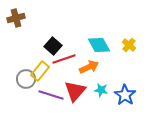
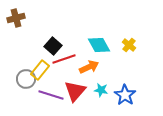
yellow rectangle: moved 1 px up
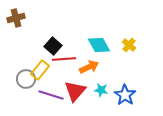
red line: rotated 15 degrees clockwise
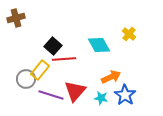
yellow cross: moved 11 px up
orange arrow: moved 22 px right, 10 px down
cyan star: moved 8 px down
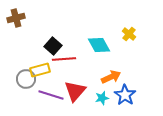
yellow rectangle: rotated 36 degrees clockwise
cyan star: moved 1 px right; rotated 24 degrees counterclockwise
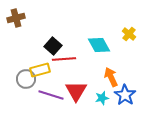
orange arrow: rotated 90 degrees counterclockwise
red triangle: moved 1 px right; rotated 10 degrees counterclockwise
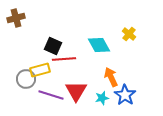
black square: rotated 18 degrees counterclockwise
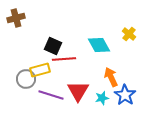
red triangle: moved 2 px right
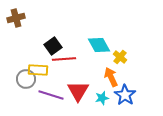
yellow cross: moved 9 px left, 23 px down
black square: rotated 30 degrees clockwise
yellow rectangle: moved 2 px left; rotated 18 degrees clockwise
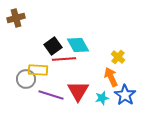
cyan diamond: moved 21 px left
yellow cross: moved 2 px left
